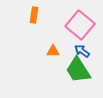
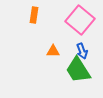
pink square: moved 5 px up
blue arrow: rotated 147 degrees counterclockwise
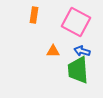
pink square: moved 4 px left, 2 px down; rotated 12 degrees counterclockwise
blue arrow: rotated 126 degrees clockwise
green trapezoid: rotated 28 degrees clockwise
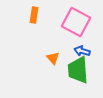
orange triangle: moved 7 px down; rotated 48 degrees clockwise
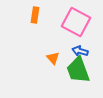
orange rectangle: moved 1 px right
blue arrow: moved 2 px left
green trapezoid: rotated 16 degrees counterclockwise
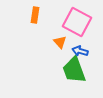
pink square: moved 1 px right
orange triangle: moved 7 px right, 16 px up
green trapezoid: moved 4 px left
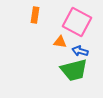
orange triangle: rotated 40 degrees counterclockwise
green trapezoid: rotated 84 degrees counterclockwise
